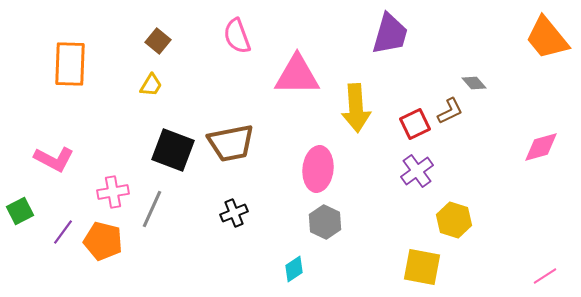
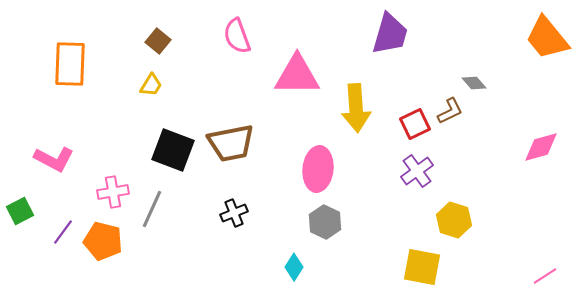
cyan diamond: moved 2 px up; rotated 24 degrees counterclockwise
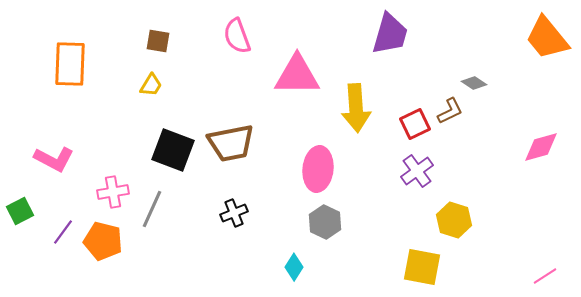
brown square: rotated 30 degrees counterclockwise
gray diamond: rotated 15 degrees counterclockwise
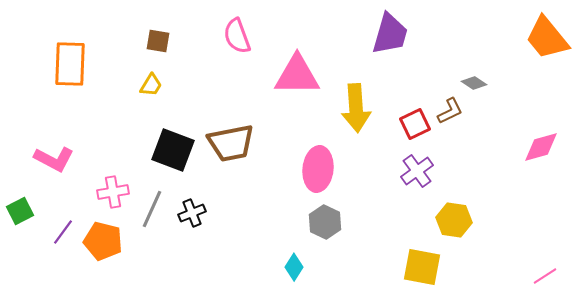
black cross: moved 42 px left
yellow hexagon: rotated 8 degrees counterclockwise
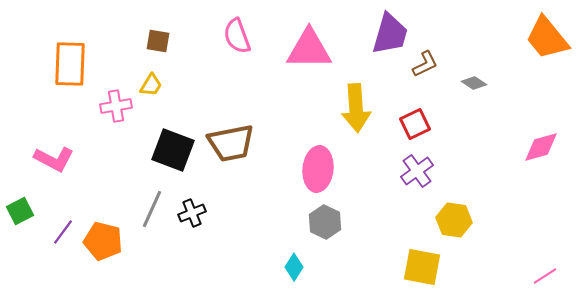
pink triangle: moved 12 px right, 26 px up
brown L-shape: moved 25 px left, 47 px up
pink cross: moved 3 px right, 86 px up
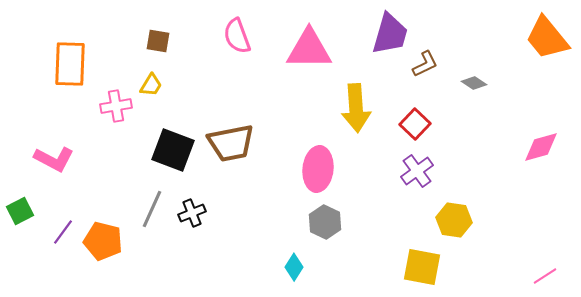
red square: rotated 20 degrees counterclockwise
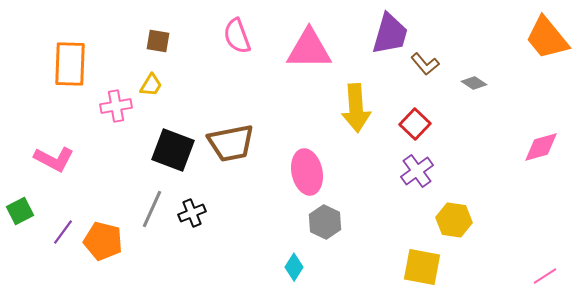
brown L-shape: rotated 76 degrees clockwise
pink ellipse: moved 11 px left, 3 px down; rotated 18 degrees counterclockwise
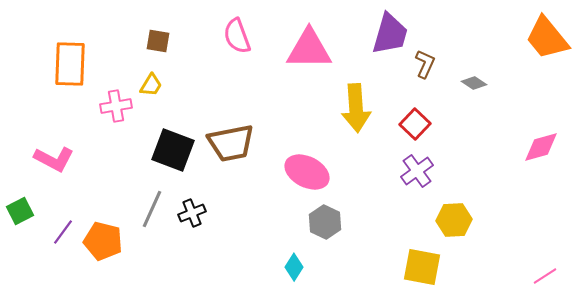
brown L-shape: rotated 116 degrees counterclockwise
pink ellipse: rotated 51 degrees counterclockwise
yellow hexagon: rotated 12 degrees counterclockwise
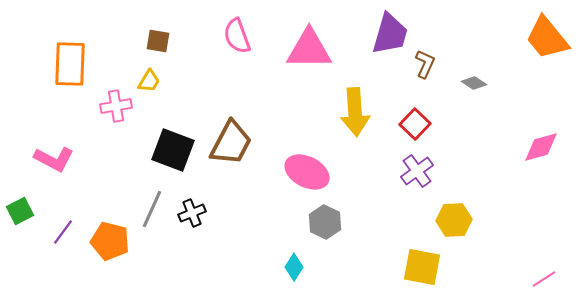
yellow trapezoid: moved 2 px left, 4 px up
yellow arrow: moved 1 px left, 4 px down
brown trapezoid: rotated 51 degrees counterclockwise
orange pentagon: moved 7 px right
pink line: moved 1 px left, 3 px down
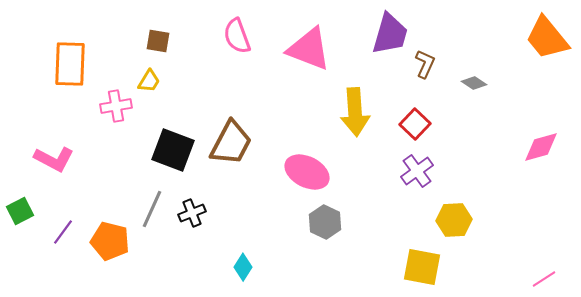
pink triangle: rotated 21 degrees clockwise
cyan diamond: moved 51 px left
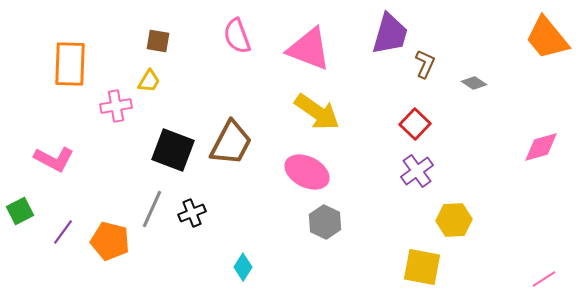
yellow arrow: moved 38 px left; rotated 51 degrees counterclockwise
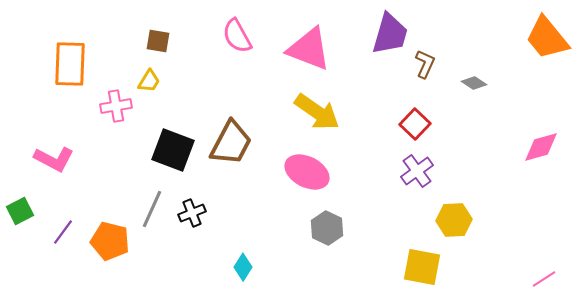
pink semicircle: rotated 9 degrees counterclockwise
gray hexagon: moved 2 px right, 6 px down
